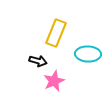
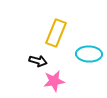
cyan ellipse: moved 1 px right
pink star: rotated 15 degrees clockwise
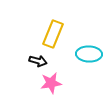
yellow rectangle: moved 3 px left, 1 px down
pink star: moved 3 px left, 2 px down
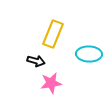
black arrow: moved 2 px left
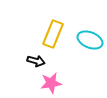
cyan ellipse: moved 1 px right, 14 px up; rotated 20 degrees clockwise
